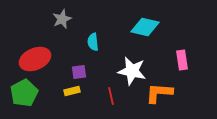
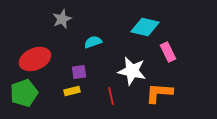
cyan semicircle: rotated 78 degrees clockwise
pink rectangle: moved 14 px left, 8 px up; rotated 18 degrees counterclockwise
green pentagon: rotated 8 degrees clockwise
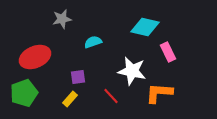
gray star: rotated 12 degrees clockwise
red ellipse: moved 2 px up
purple square: moved 1 px left, 5 px down
yellow rectangle: moved 2 px left, 8 px down; rotated 35 degrees counterclockwise
red line: rotated 30 degrees counterclockwise
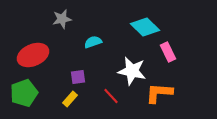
cyan diamond: rotated 32 degrees clockwise
red ellipse: moved 2 px left, 2 px up
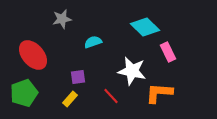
red ellipse: rotated 72 degrees clockwise
